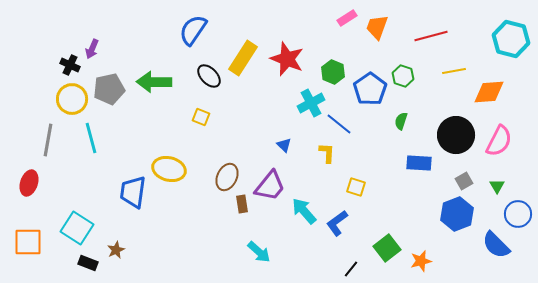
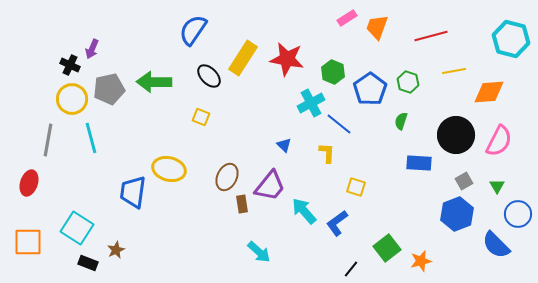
red star at (287, 59): rotated 12 degrees counterclockwise
green hexagon at (403, 76): moved 5 px right, 6 px down
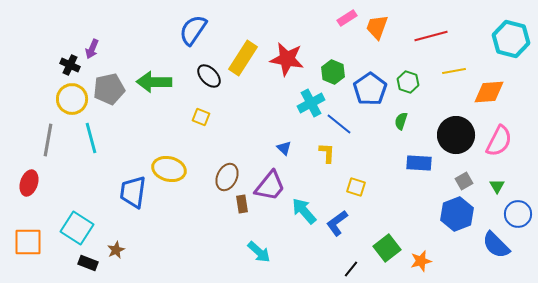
blue triangle at (284, 145): moved 3 px down
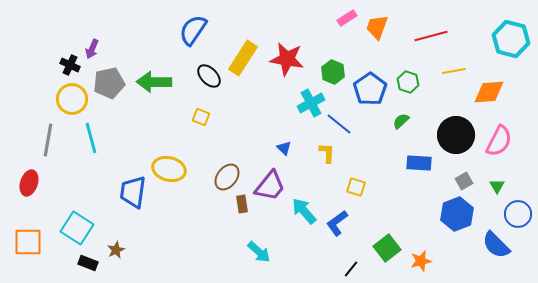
gray pentagon at (109, 89): moved 6 px up
green semicircle at (401, 121): rotated 30 degrees clockwise
brown ellipse at (227, 177): rotated 12 degrees clockwise
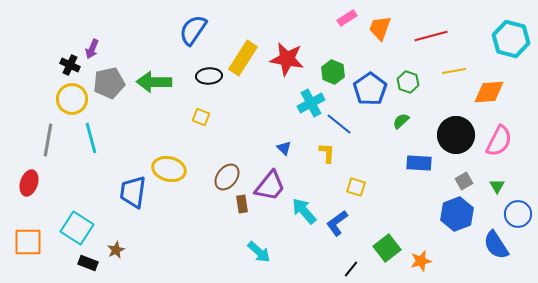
orange trapezoid at (377, 27): moved 3 px right, 1 px down
black ellipse at (209, 76): rotated 50 degrees counterclockwise
blue semicircle at (496, 245): rotated 12 degrees clockwise
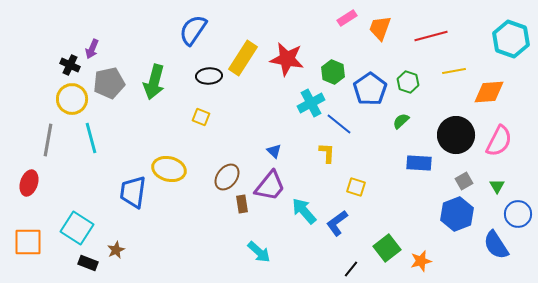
cyan hexagon at (511, 39): rotated 6 degrees clockwise
green arrow at (154, 82): rotated 76 degrees counterclockwise
blue triangle at (284, 148): moved 10 px left, 3 px down
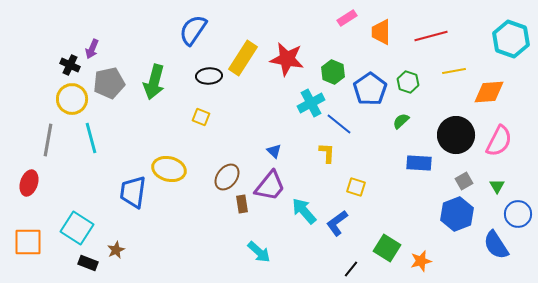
orange trapezoid at (380, 28): moved 1 px right, 4 px down; rotated 20 degrees counterclockwise
green square at (387, 248): rotated 20 degrees counterclockwise
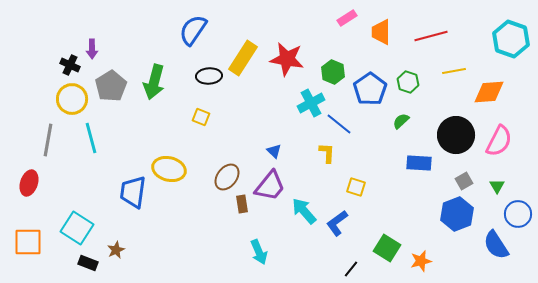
purple arrow at (92, 49): rotated 24 degrees counterclockwise
gray pentagon at (109, 83): moved 2 px right, 3 px down; rotated 20 degrees counterclockwise
cyan arrow at (259, 252): rotated 25 degrees clockwise
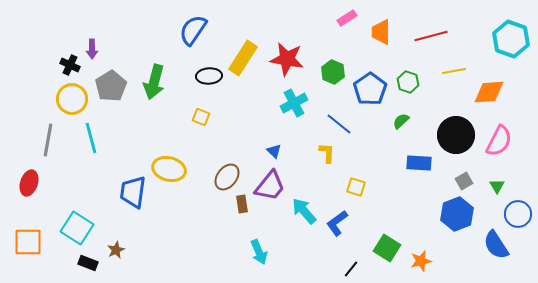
cyan cross at (311, 103): moved 17 px left
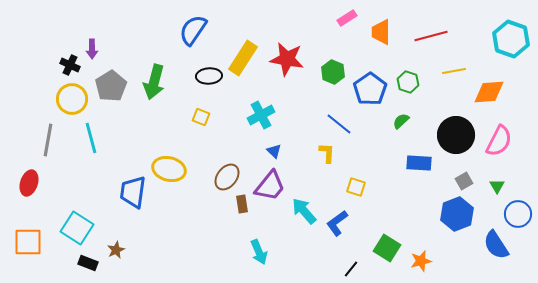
cyan cross at (294, 103): moved 33 px left, 12 px down
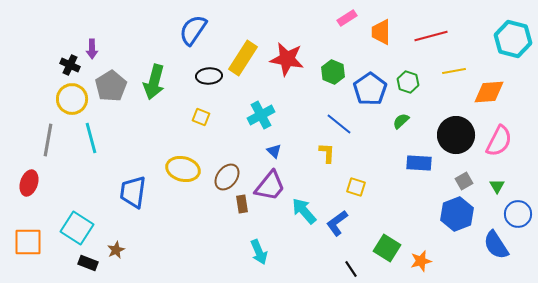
cyan hexagon at (511, 39): moved 2 px right; rotated 6 degrees counterclockwise
yellow ellipse at (169, 169): moved 14 px right
black line at (351, 269): rotated 72 degrees counterclockwise
